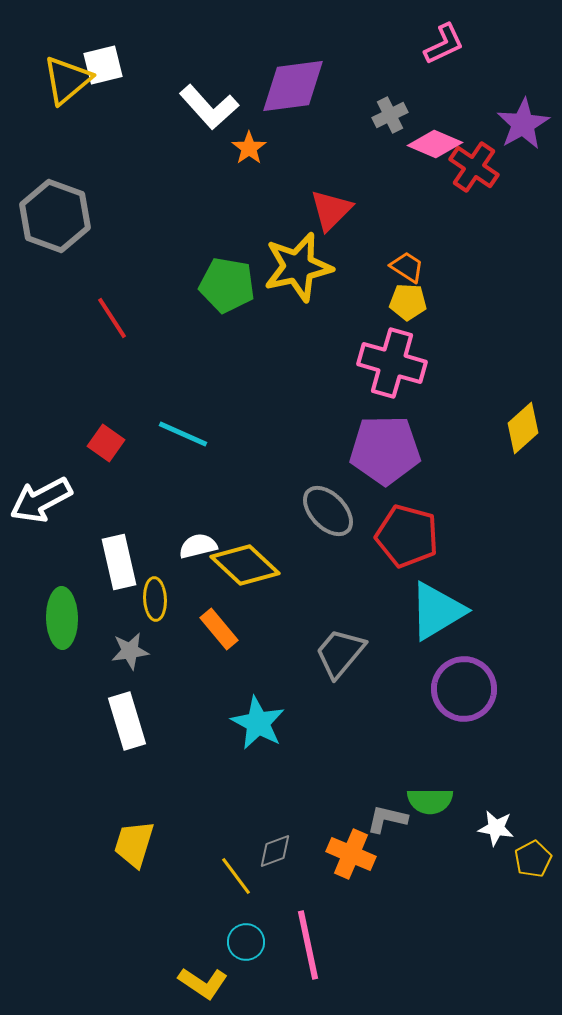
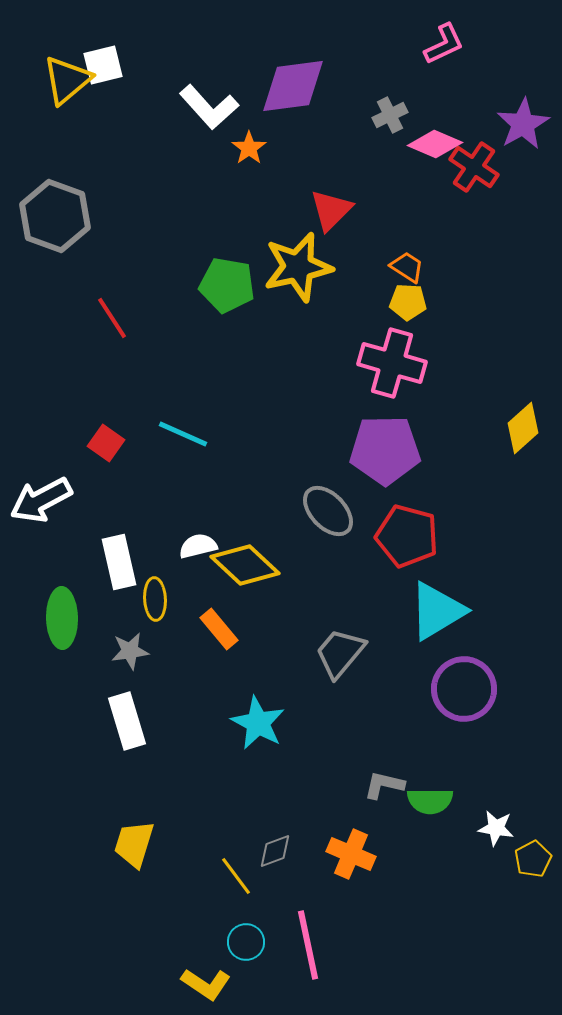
gray L-shape at (387, 819): moved 3 px left, 34 px up
yellow L-shape at (203, 983): moved 3 px right, 1 px down
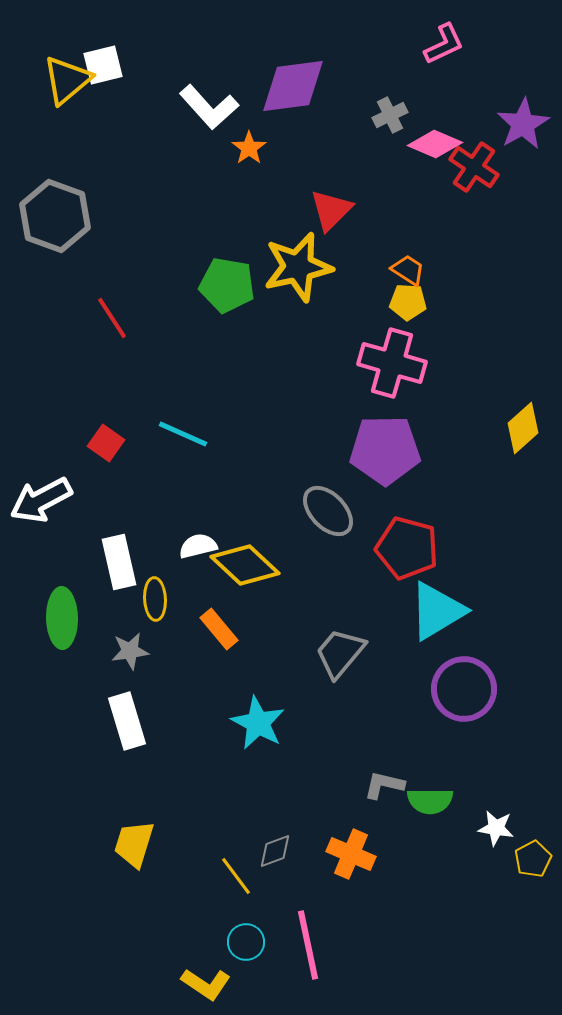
orange trapezoid at (407, 267): moved 1 px right, 3 px down
red pentagon at (407, 536): moved 12 px down
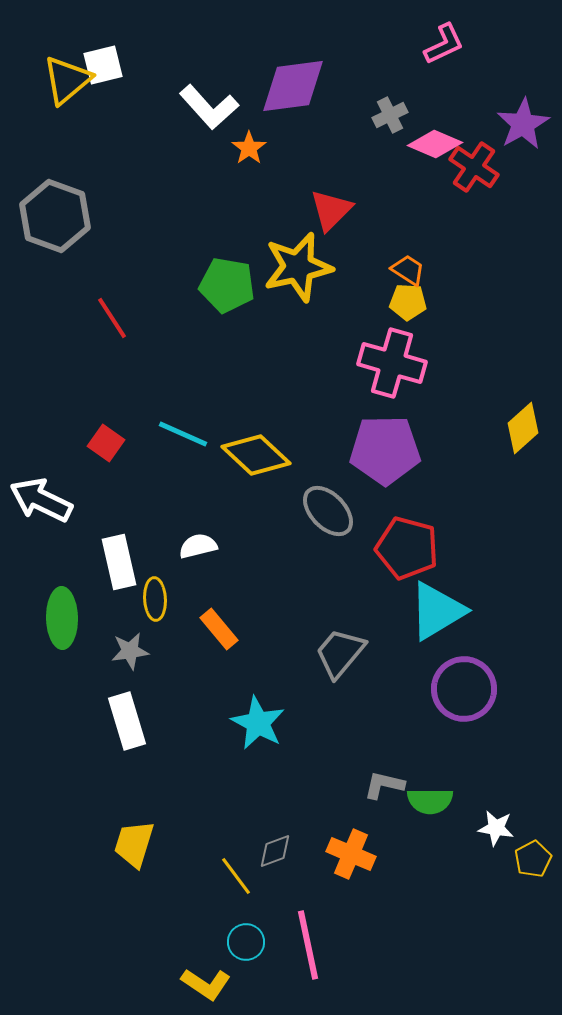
white arrow at (41, 500): rotated 54 degrees clockwise
yellow diamond at (245, 565): moved 11 px right, 110 px up
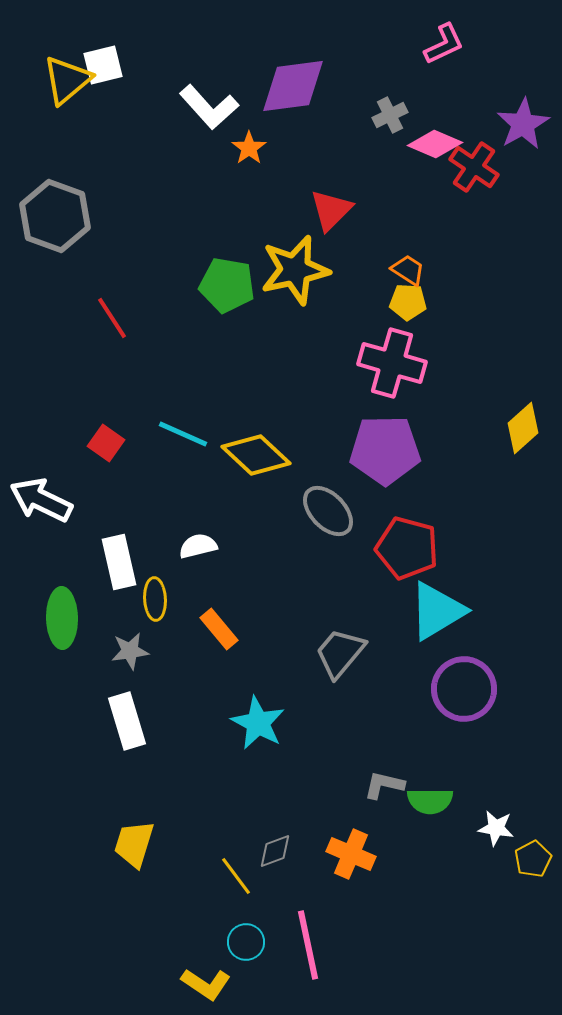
yellow star at (298, 267): moved 3 px left, 3 px down
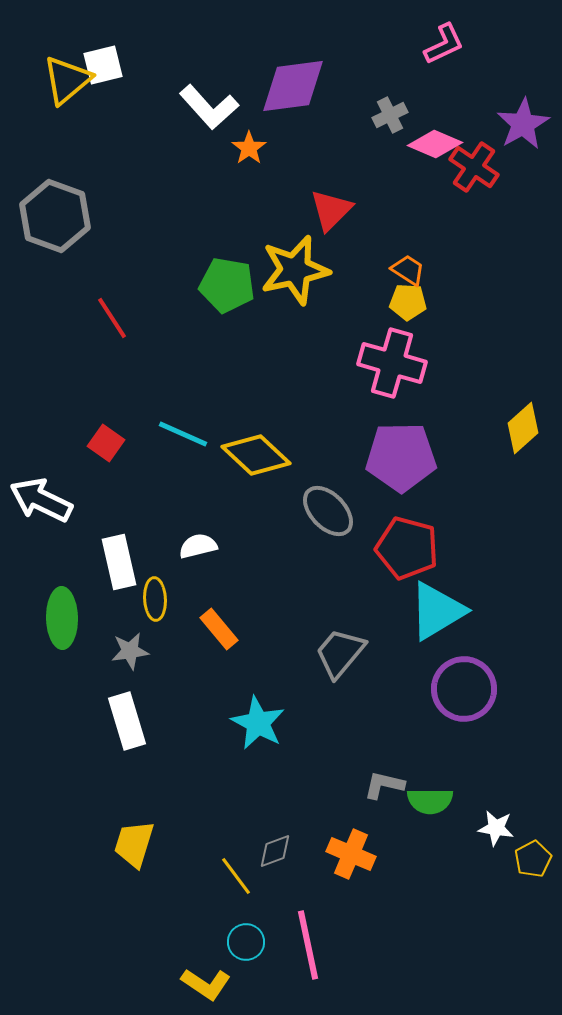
purple pentagon at (385, 450): moved 16 px right, 7 px down
